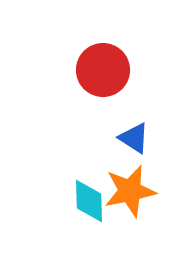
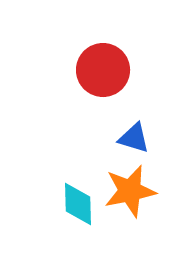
blue triangle: rotated 16 degrees counterclockwise
cyan diamond: moved 11 px left, 3 px down
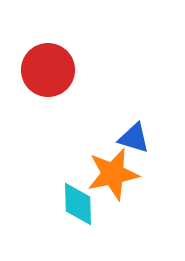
red circle: moved 55 px left
orange star: moved 17 px left, 17 px up
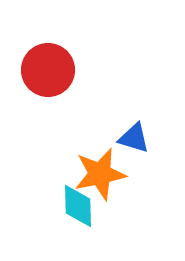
orange star: moved 13 px left
cyan diamond: moved 2 px down
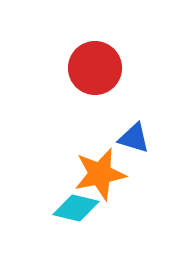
red circle: moved 47 px right, 2 px up
cyan diamond: moved 2 px left, 2 px down; rotated 75 degrees counterclockwise
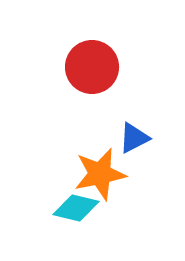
red circle: moved 3 px left, 1 px up
blue triangle: rotated 44 degrees counterclockwise
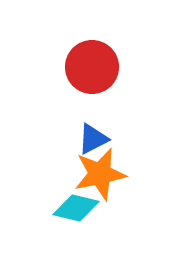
blue triangle: moved 41 px left, 1 px down
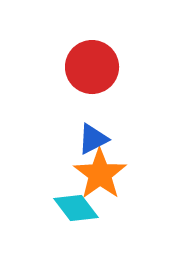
orange star: rotated 24 degrees counterclockwise
cyan diamond: rotated 39 degrees clockwise
